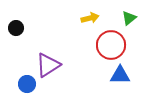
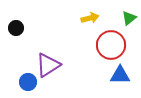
blue circle: moved 1 px right, 2 px up
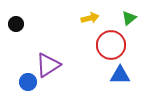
black circle: moved 4 px up
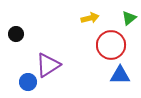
black circle: moved 10 px down
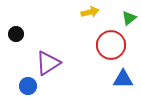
yellow arrow: moved 6 px up
purple triangle: moved 2 px up
blue triangle: moved 3 px right, 4 px down
blue circle: moved 4 px down
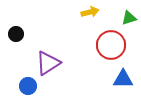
green triangle: rotated 21 degrees clockwise
